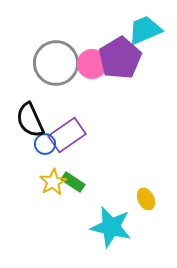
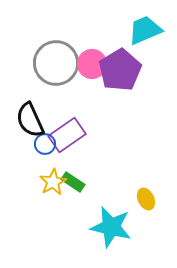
purple pentagon: moved 12 px down
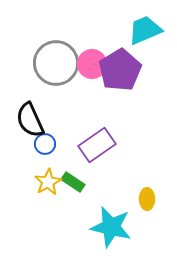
purple rectangle: moved 30 px right, 10 px down
yellow star: moved 5 px left
yellow ellipse: moved 1 px right; rotated 25 degrees clockwise
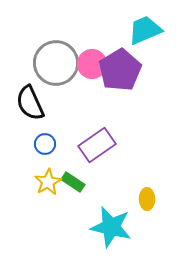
black semicircle: moved 17 px up
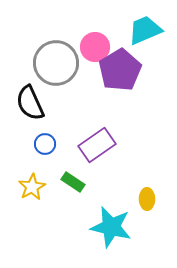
pink circle: moved 3 px right, 17 px up
yellow star: moved 16 px left, 5 px down
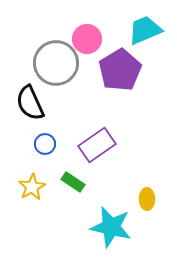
pink circle: moved 8 px left, 8 px up
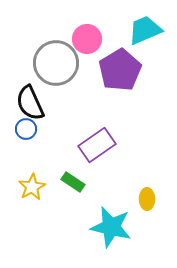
blue circle: moved 19 px left, 15 px up
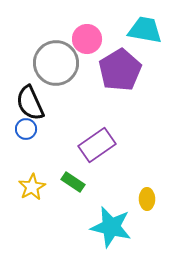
cyan trapezoid: rotated 33 degrees clockwise
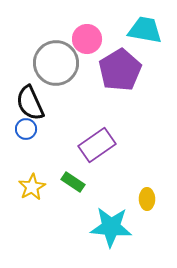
cyan star: rotated 9 degrees counterclockwise
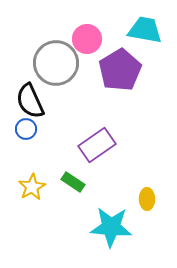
black semicircle: moved 2 px up
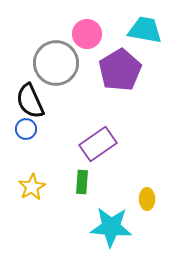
pink circle: moved 5 px up
purple rectangle: moved 1 px right, 1 px up
green rectangle: moved 9 px right; rotated 60 degrees clockwise
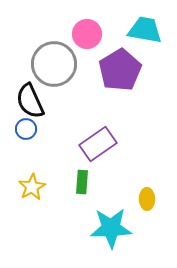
gray circle: moved 2 px left, 1 px down
cyan star: moved 1 px down; rotated 6 degrees counterclockwise
